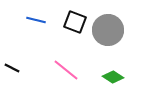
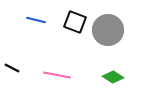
pink line: moved 9 px left, 5 px down; rotated 28 degrees counterclockwise
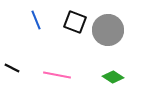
blue line: rotated 54 degrees clockwise
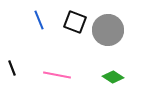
blue line: moved 3 px right
black line: rotated 42 degrees clockwise
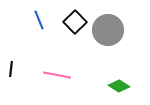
black square: rotated 25 degrees clockwise
black line: moved 1 px left, 1 px down; rotated 28 degrees clockwise
green diamond: moved 6 px right, 9 px down
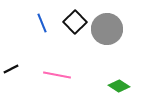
blue line: moved 3 px right, 3 px down
gray circle: moved 1 px left, 1 px up
black line: rotated 56 degrees clockwise
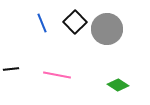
black line: rotated 21 degrees clockwise
green diamond: moved 1 px left, 1 px up
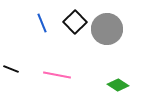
black line: rotated 28 degrees clockwise
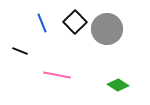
black line: moved 9 px right, 18 px up
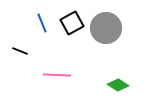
black square: moved 3 px left, 1 px down; rotated 15 degrees clockwise
gray circle: moved 1 px left, 1 px up
pink line: rotated 8 degrees counterclockwise
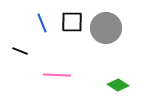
black square: moved 1 px up; rotated 30 degrees clockwise
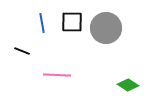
blue line: rotated 12 degrees clockwise
black line: moved 2 px right
green diamond: moved 10 px right
